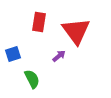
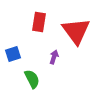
purple arrow: moved 5 px left, 1 px down; rotated 32 degrees counterclockwise
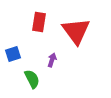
purple arrow: moved 2 px left, 3 px down
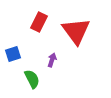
red rectangle: rotated 18 degrees clockwise
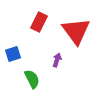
purple arrow: moved 5 px right
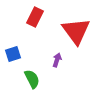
red rectangle: moved 4 px left, 5 px up
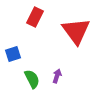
purple arrow: moved 16 px down
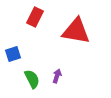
red triangle: rotated 44 degrees counterclockwise
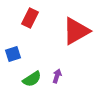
red rectangle: moved 5 px left, 1 px down
red triangle: rotated 40 degrees counterclockwise
green semicircle: rotated 84 degrees clockwise
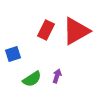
red rectangle: moved 16 px right, 12 px down
